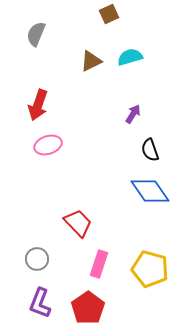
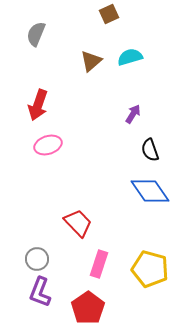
brown triangle: rotated 15 degrees counterclockwise
purple L-shape: moved 11 px up
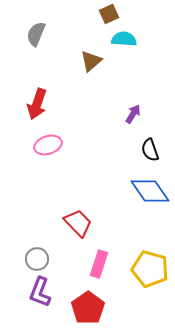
cyan semicircle: moved 6 px left, 18 px up; rotated 20 degrees clockwise
red arrow: moved 1 px left, 1 px up
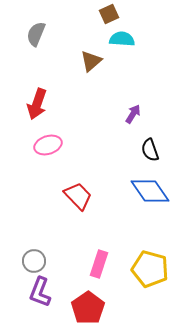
cyan semicircle: moved 2 px left
red trapezoid: moved 27 px up
gray circle: moved 3 px left, 2 px down
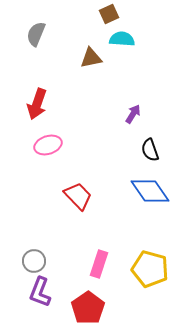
brown triangle: moved 3 px up; rotated 30 degrees clockwise
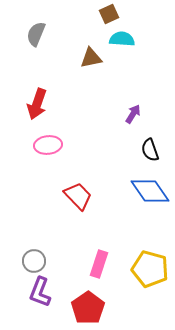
pink ellipse: rotated 12 degrees clockwise
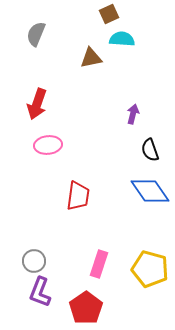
purple arrow: rotated 18 degrees counterclockwise
red trapezoid: rotated 52 degrees clockwise
red pentagon: moved 2 px left
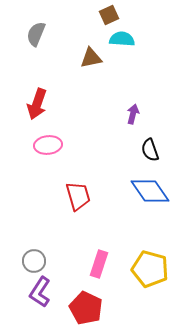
brown square: moved 1 px down
red trapezoid: rotated 24 degrees counterclockwise
purple L-shape: rotated 12 degrees clockwise
red pentagon: rotated 12 degrees counterclockwise
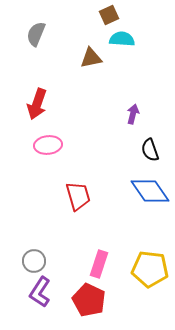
yellow pentagon: rotated 9 degrees counterclockwise
red pentagon: moved 3 px right, 8 px up
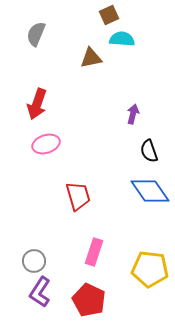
pink ellipse: moved 2 px left, 1 px up; rotated 12 degrees counterclockwise
black semicircle: moved 1 px left, 1 px down
pink rectangle: moved 5 px left, 12 px up
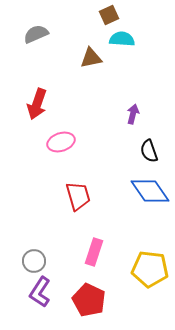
gray semicircle: rotated 45 degrees clockwise
pink ellipse: moved 15 px right, 2 px up
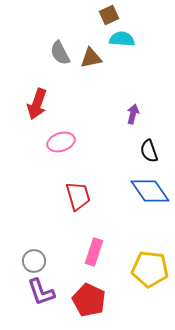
gray semicircle: moved 24 px right, 19 px down; rotated 95 degrees counterclockwise
purple L-shape: moved 1 px right; rotated 52 degrees counterclockwise
